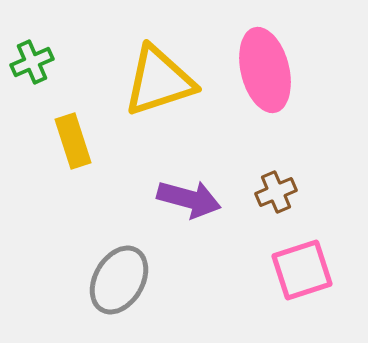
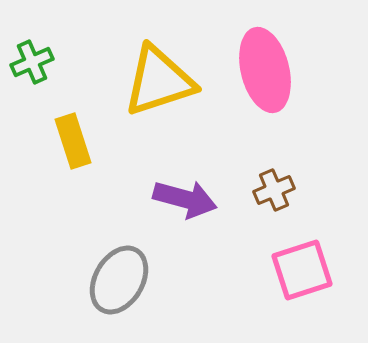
brown cross: moved 2 px left, 2 px up
purple arrow: moved 4 px left
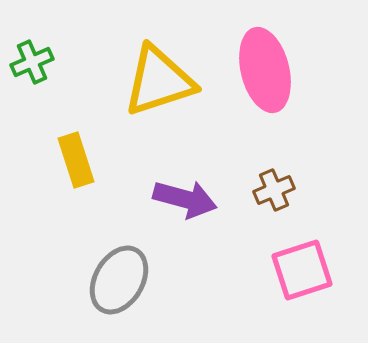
yellow rectangle: moved 3 px right, 19 px down
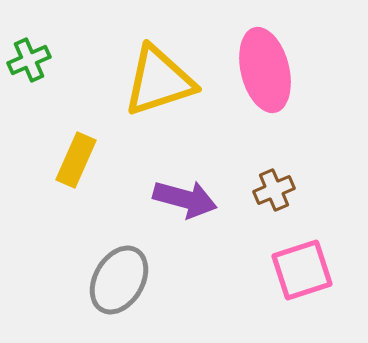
green cross: moved 3 px left, 2 px up
yellow rectangle: rotated 42 degrees clockwise
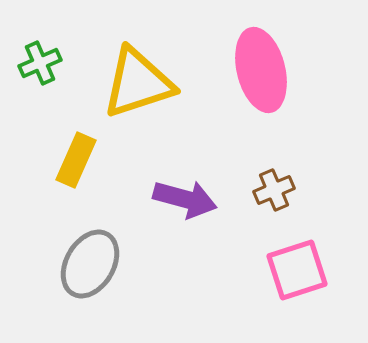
green cross: moved 11 px right, 3 px down
pink ellipse: moved 4 px left
yellow triangle: moved 21 px left, 2 px down
pink square: moved 5 px left
gray ellipse: moved 29 px left, 16 px up
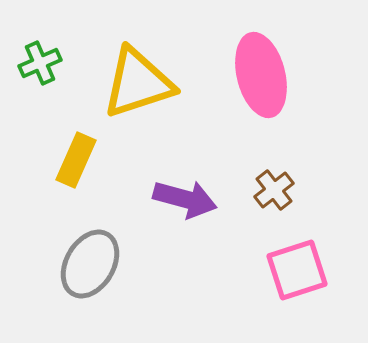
pink ellipse: moved 5 px down
brown cross: rotated 15 degrees counterclockwise
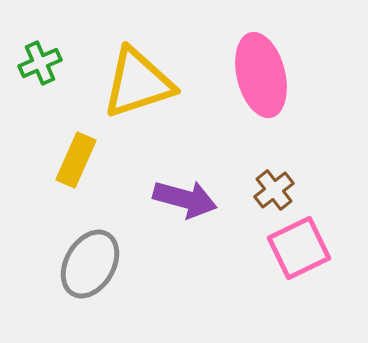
pink square: moved 2 px right, 22 px up; rotated 8 degrees counterclockwise
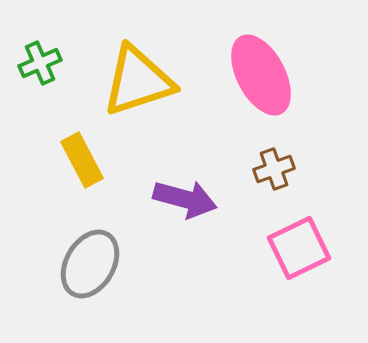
pink ellipse: rotated 14 degrees counterclockwise
yellow triangle: moved 2 px up
yellow rectangle: moved 6 px right; rotated 52 degrees counterclockwise
brown cross: moved 21 px up; rotated 18 degrees clockwise
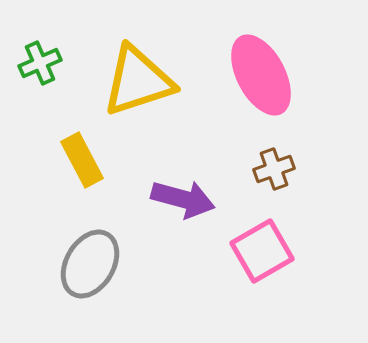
purple arrow: moved 2 px left
pink square: moved 37 px left, 3 px down; rotated 4 degrees counterclockwise
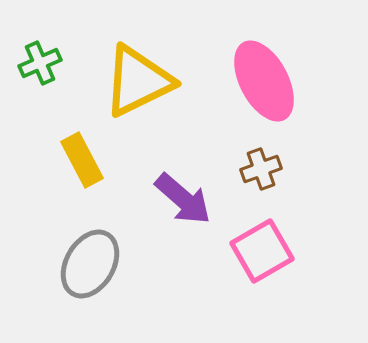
pink ellipse: moved 3 px right, 6 px down
yellow triangle: rotated 8 degrees counterclockwise
brown cross: moved 13 px left
purple arrow: rotated 26 degrees clockwise
